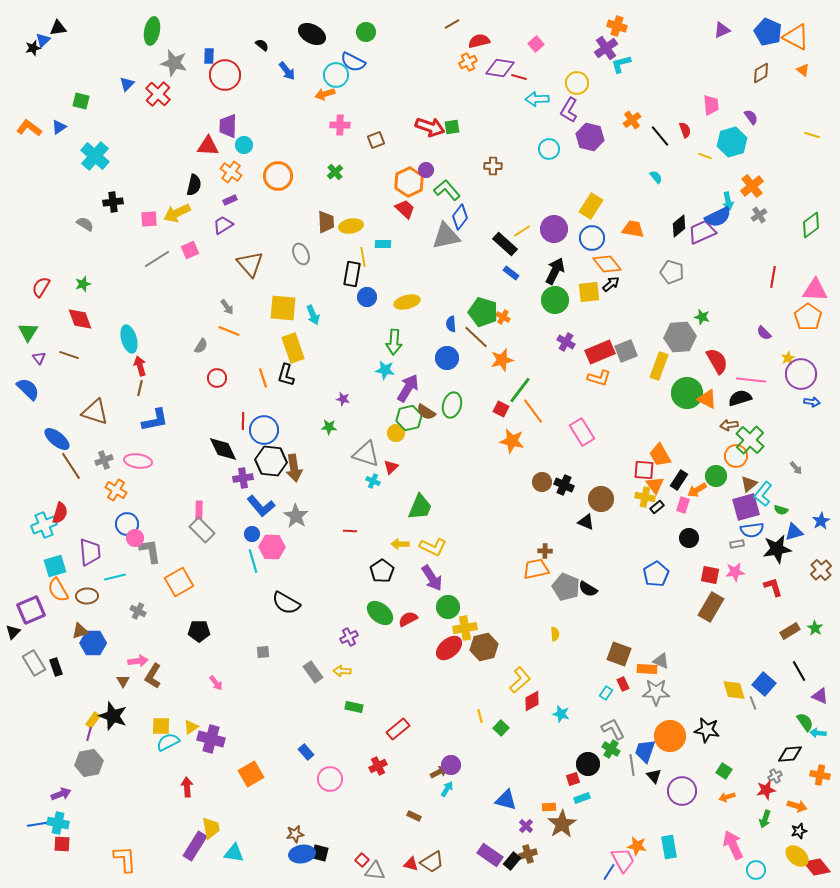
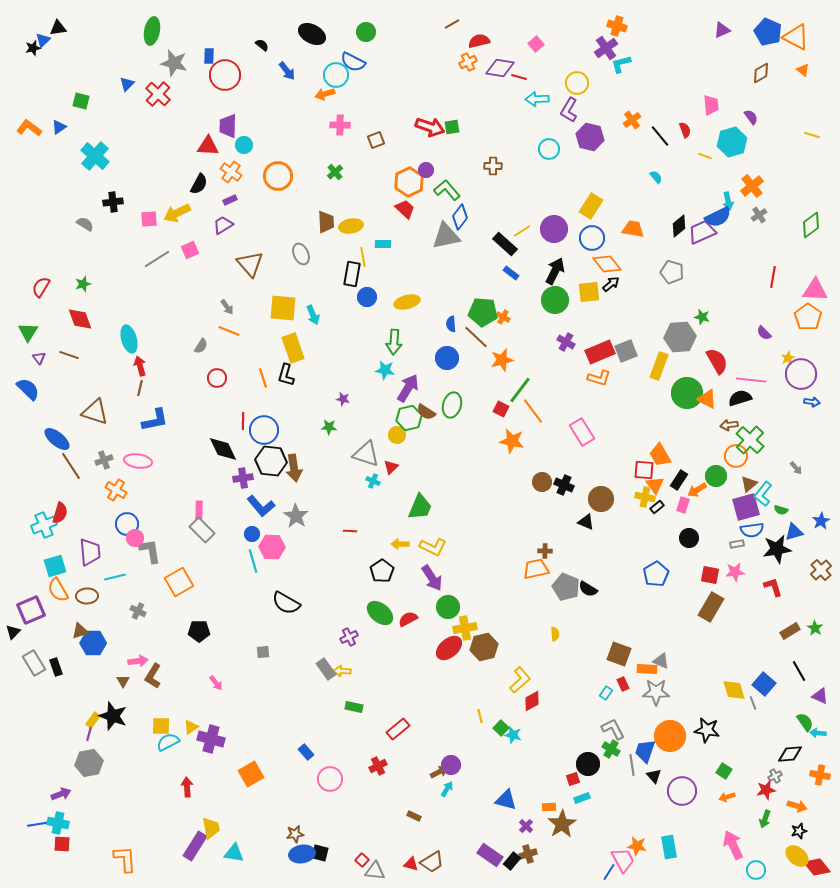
black semicircle at (194, 185): moved 5 px right, 1 px up; rotated 15 degrees clockwise
green pentagon at (483, 312): rotated 12 degrees counterclockwise
yellow circle at (396, 433): moved 1 px right, 2 px down
gray rectangle at (313, 672): moved 13 px right, 3 px up
cyan star at (561, 714): moved 48 px left, 21 px down
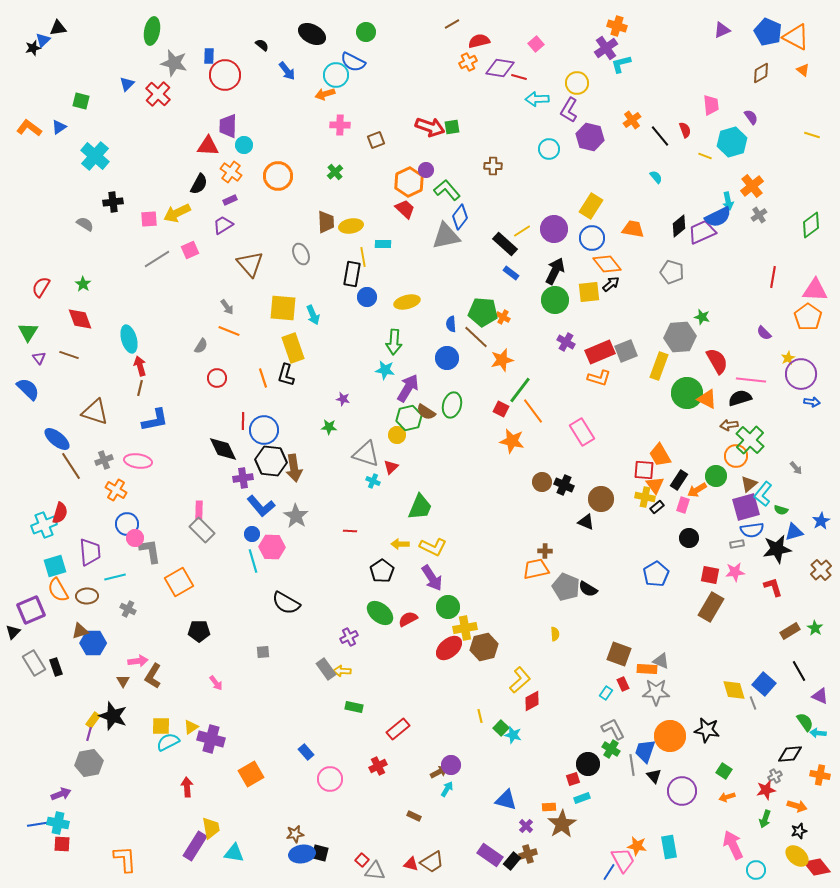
green star at (83, 284): rotated 21 degrees counterclockwise
gray cross at (138, 611): moved 10 px left, 2 px up
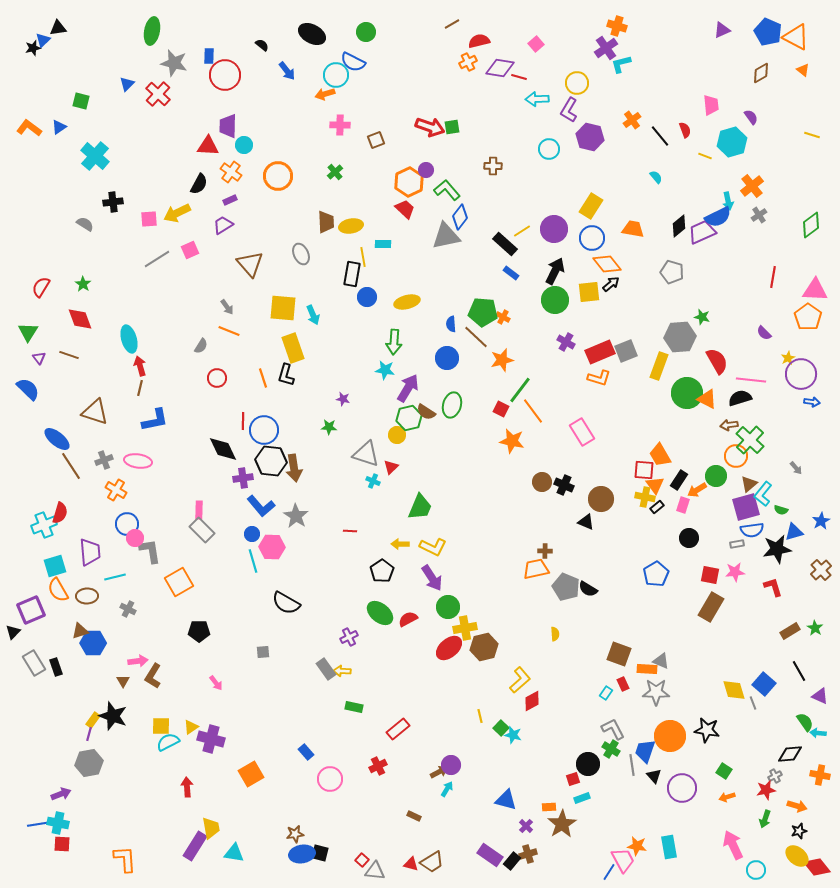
purple circle at (682, 791): moved 3 px up
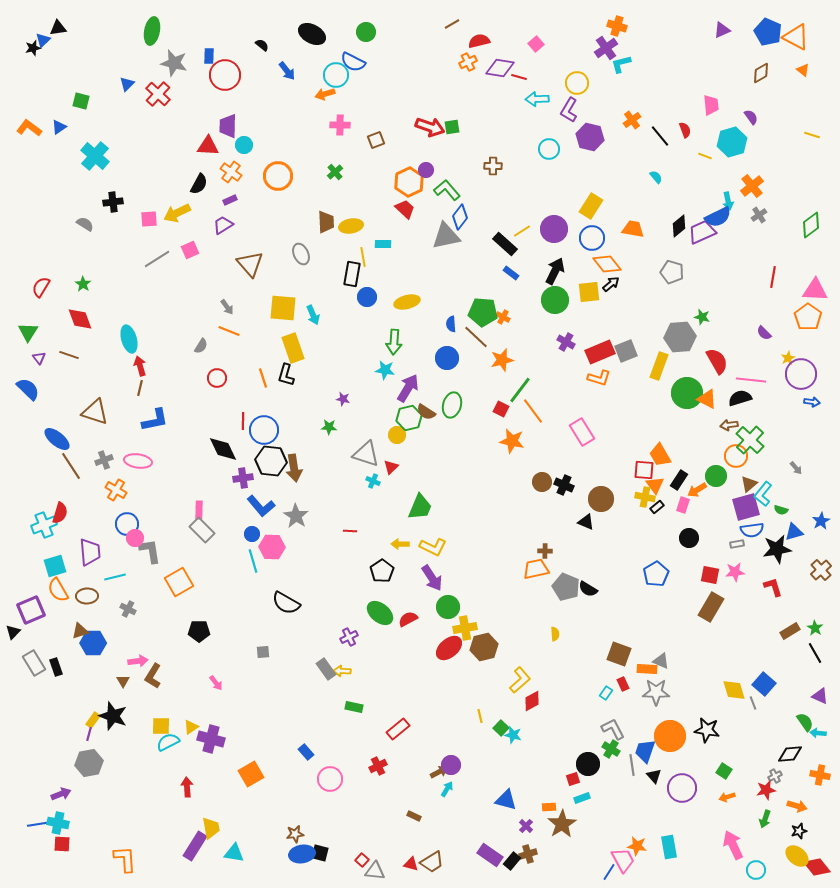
black line at (799, 671): moved 16 px right, 18 px up
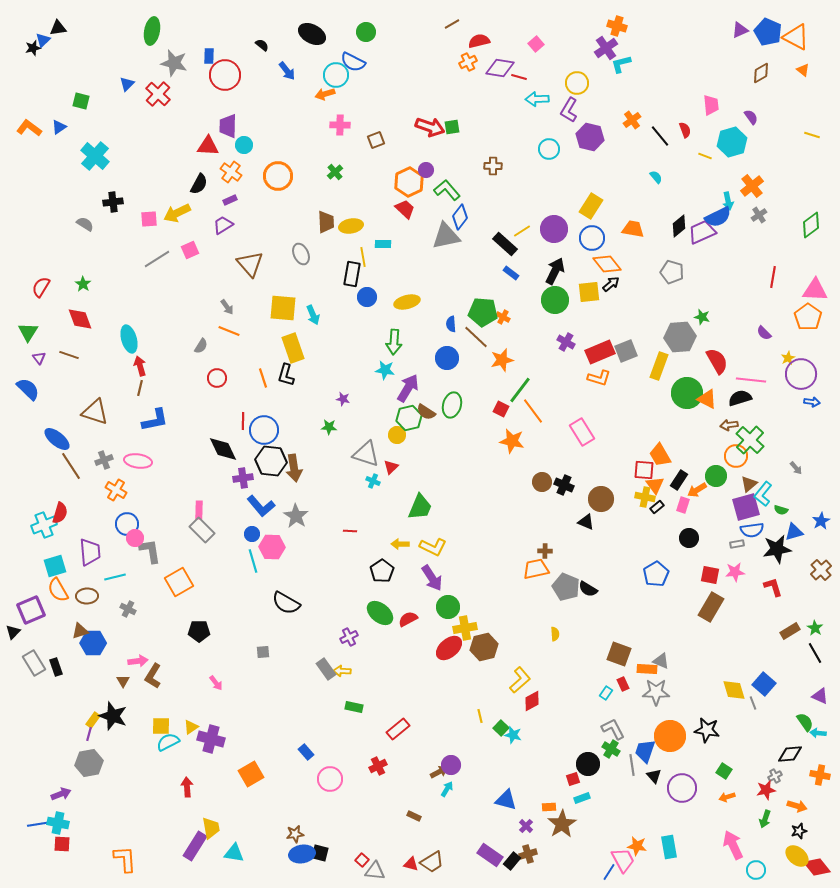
purple triangle at (722, 30): moved 18 px right
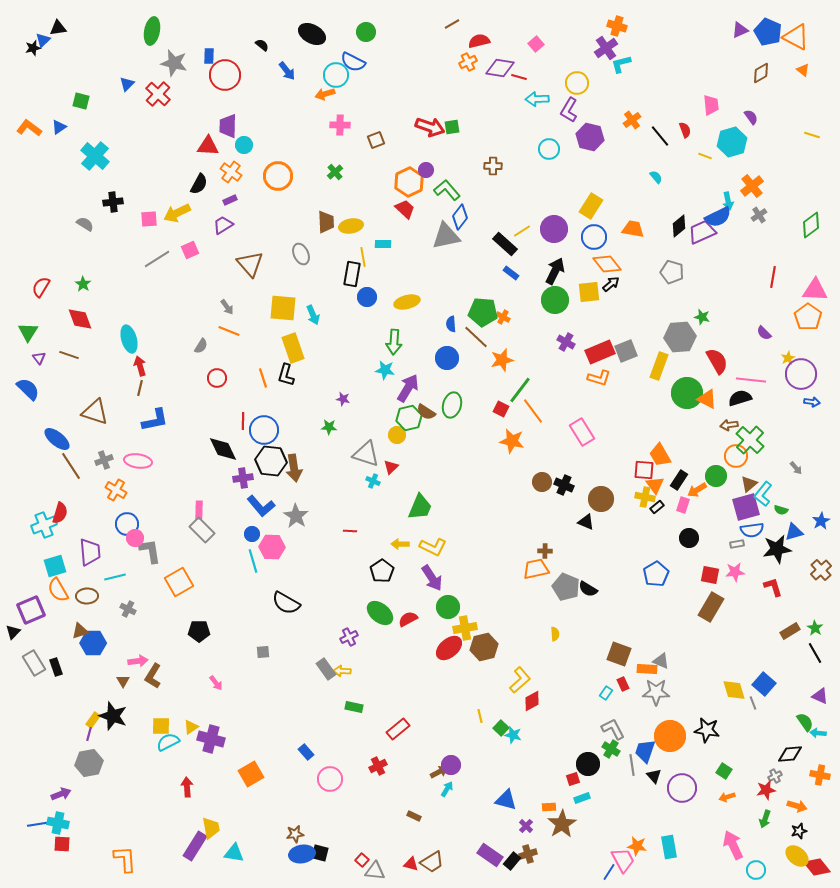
blue circle at (592, 238): moved 2 px right, 1 px up
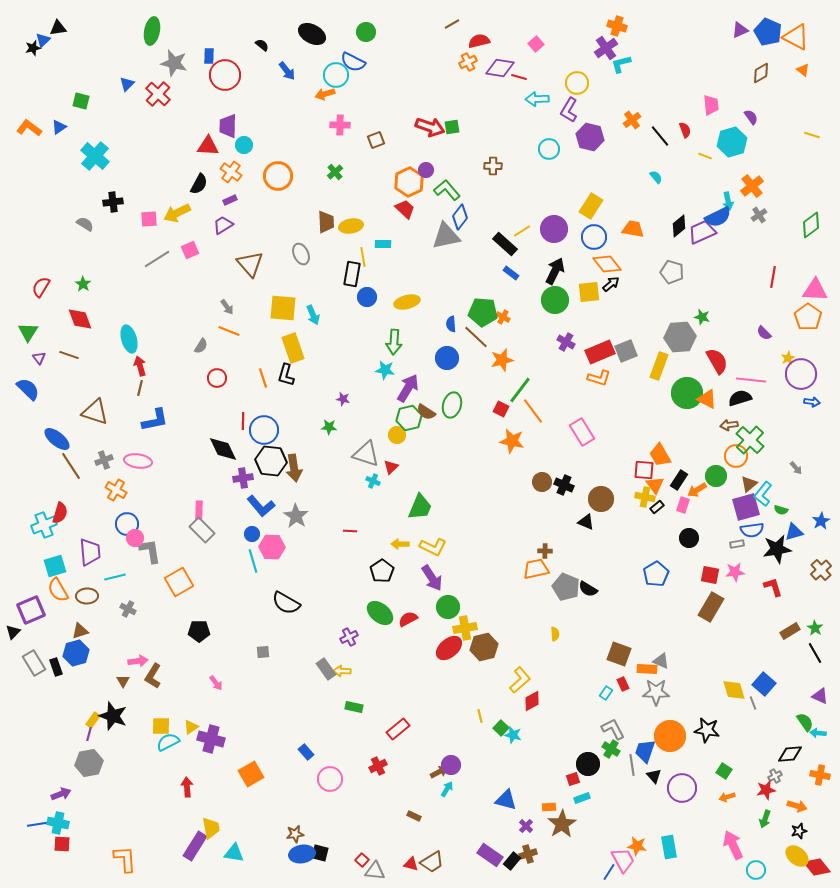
blue hexagon at (93, 643): moved 17 px left, 10 px down; rotated 15 degrees counterclockwise
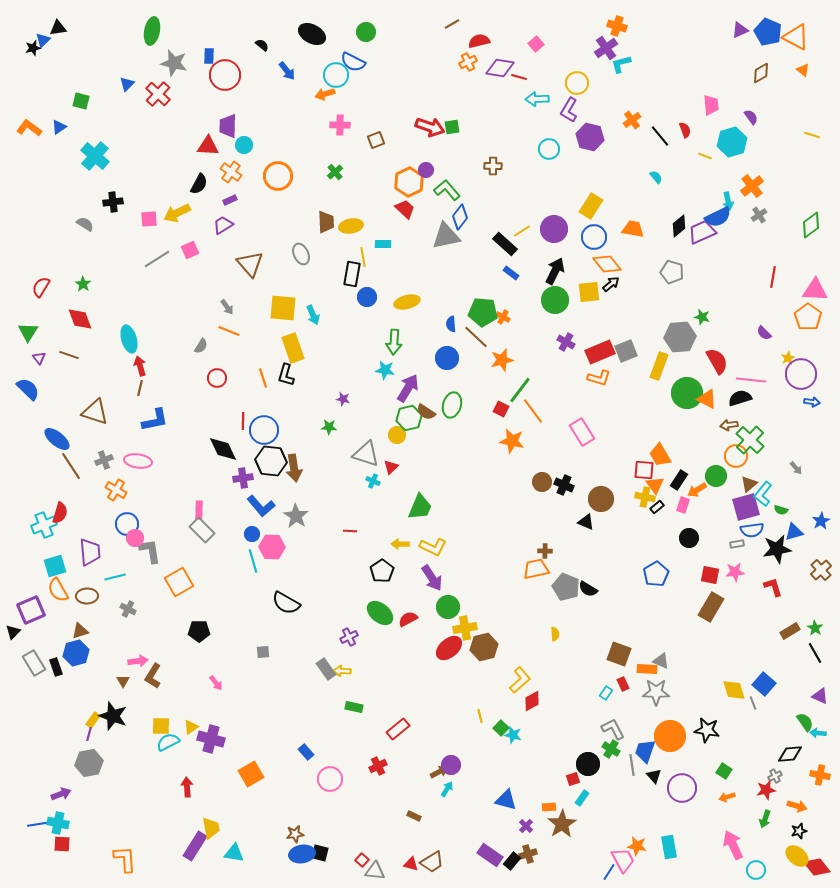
cyan rectangle at (582, 798): rotated 35 degrees counterclockwise
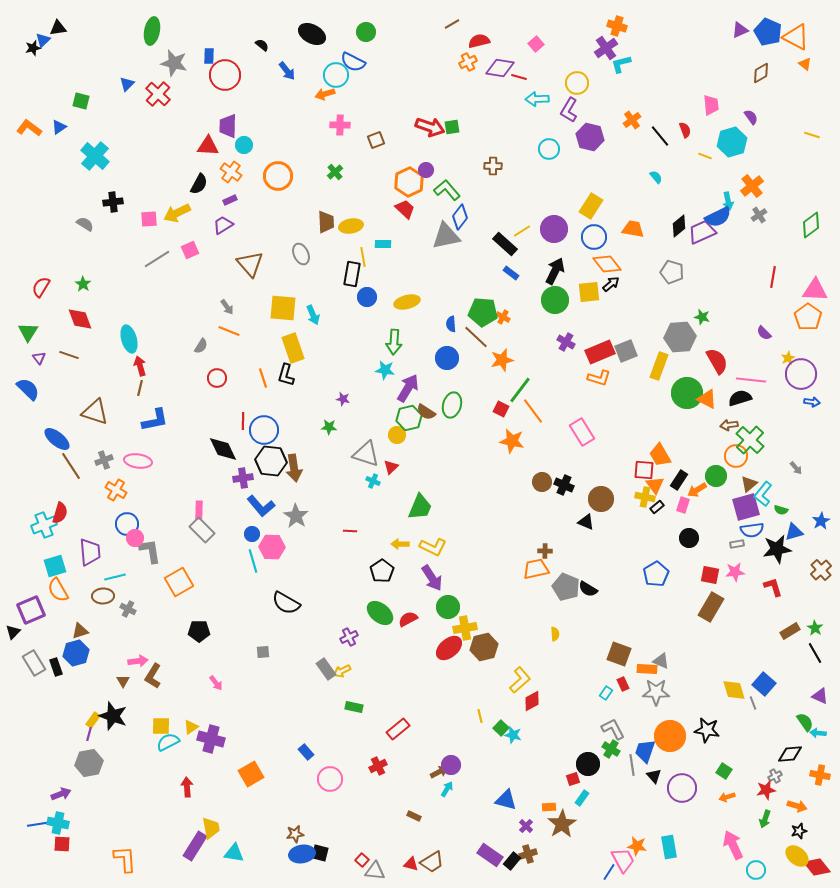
orange triangle at (803, 70): moved 2 px right, 6 px up
brown ellipse at (87, 596): moved 16 px right
yellow arrow at (342, 671): rotated 30 degrees counterclockwise
